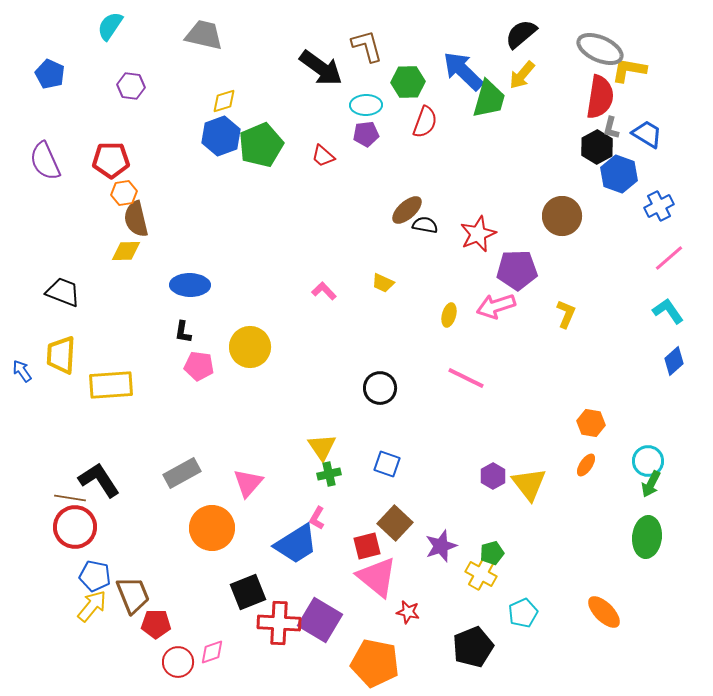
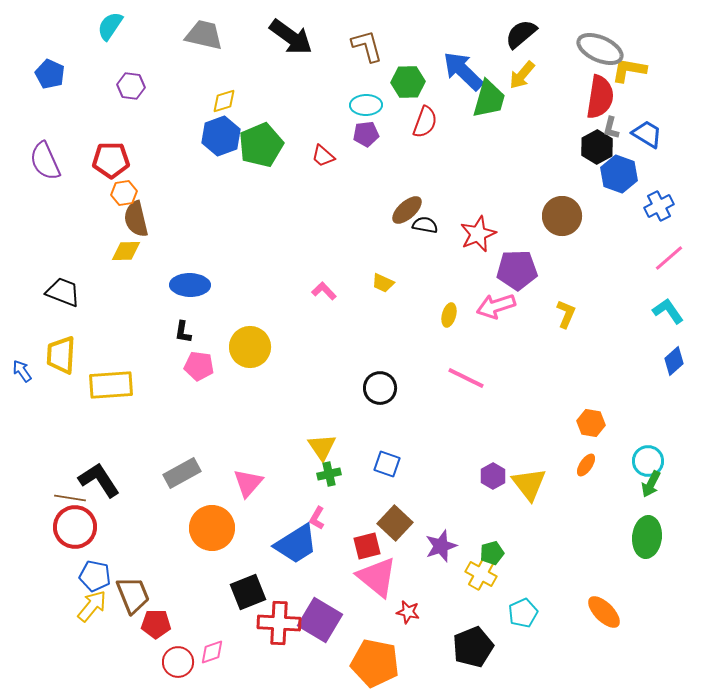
black arrow at (321, 68): moved 30 px left, 31 px up
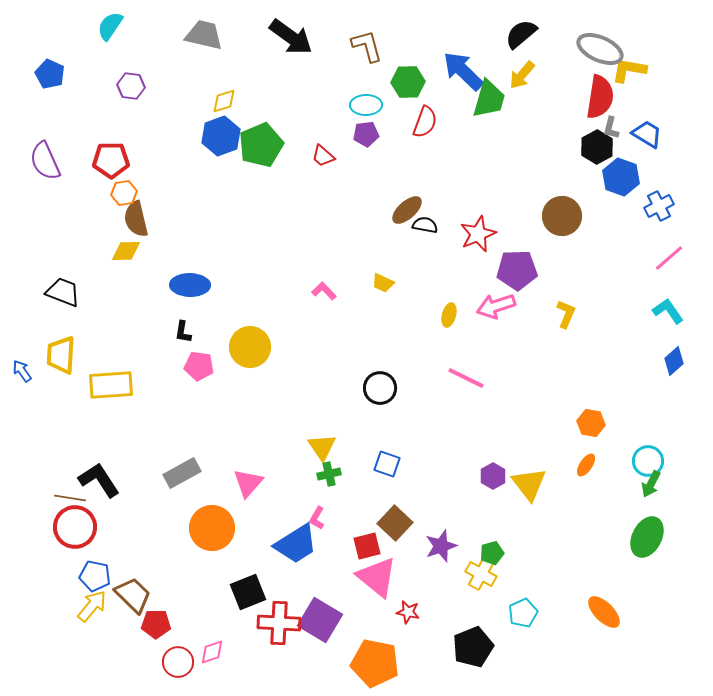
blue hexagon at (619, 174): moved 2 px right, 3 px down
green ellipse at (647, 537): rotated 21 degrees clockwise
brown trapezoid at (133, 595): rotated 24 degrees counterclockwise
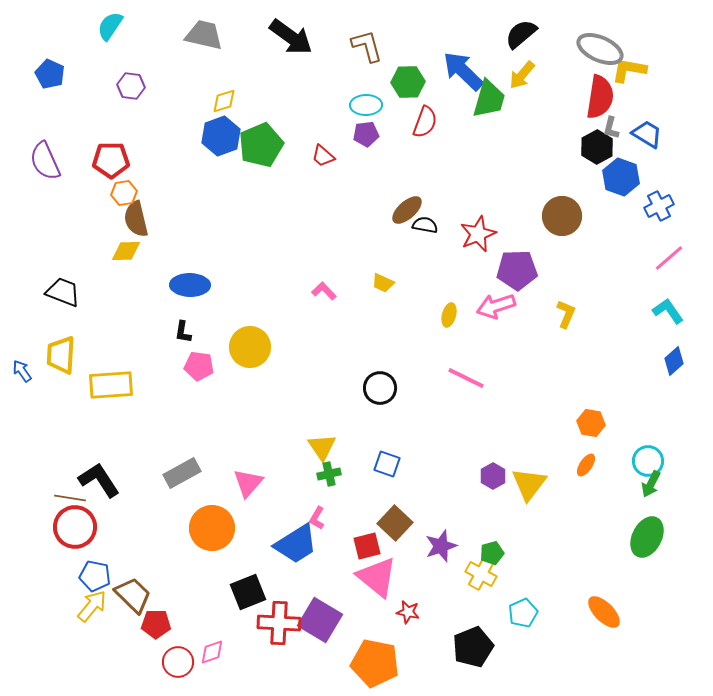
yellow triangle at (529, 484): rotated 15 degrees clockwise
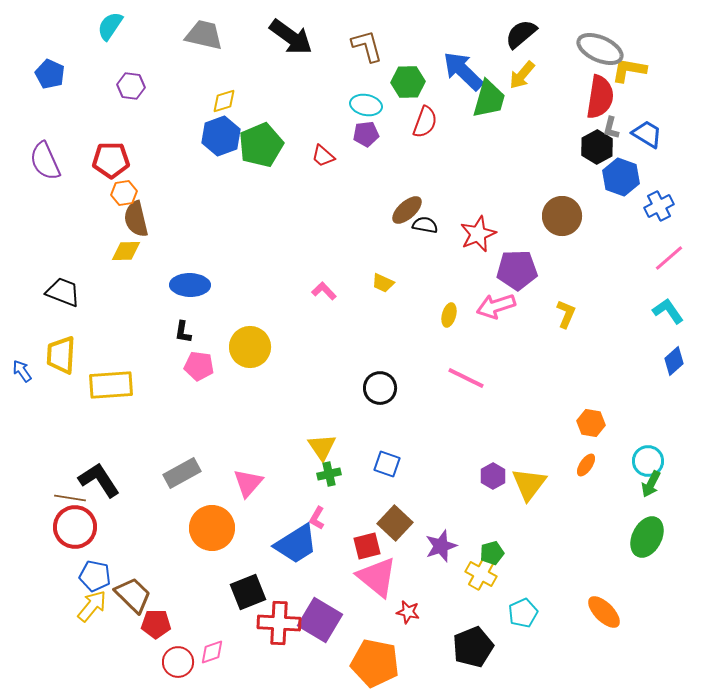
cyan ellipse at (366, 105): rotated 12 degrees clockwise
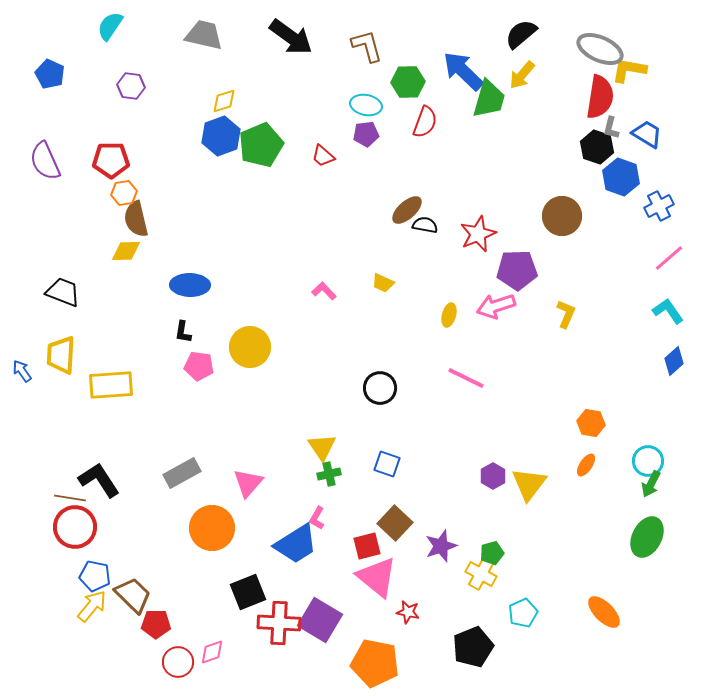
black hexagon at (597, 147): rotated 12 degrees counterclockwise
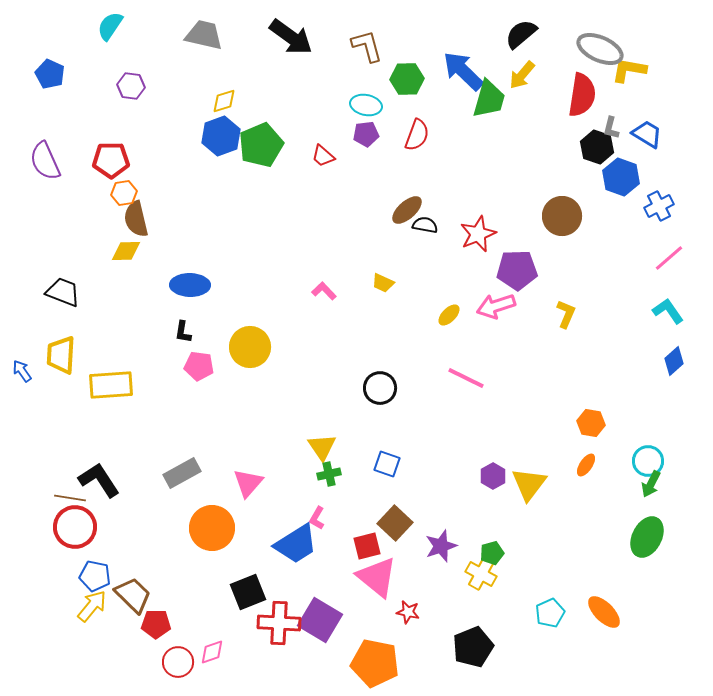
green hexagon at (408, 82): moved 1 px left, 3 px up
red semicircle at (600, 97): moved 18 px left, 2 px up
red semicircle at (425, 122): moved 8 px left, 13 px down
yellow ellipse at (449, 315): rotated 30 degrees clockwise
cyan pentagon at (523, 613): moved 27 px right
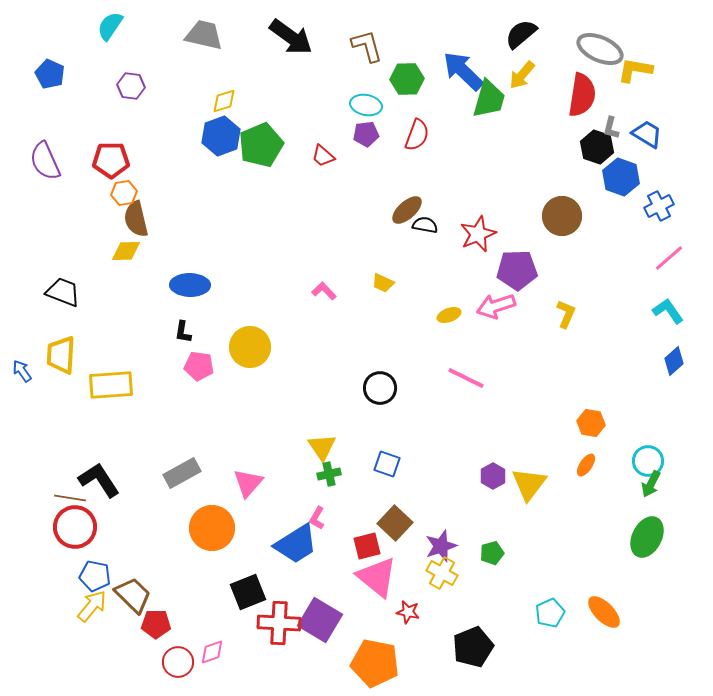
yellow L-shape at (629, 70): moved 6 px right
yellow ellipse at (449, 315): rotated 25 degrees clockwise
yellow cross at (481, 574): moved 39 px left, 1 px up
